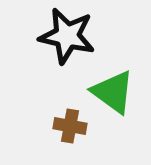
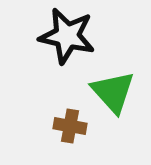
green triangle: rotated 12 degrees clockwise
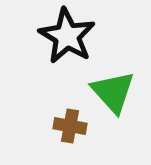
black star: rotated 18 degrees clockwise
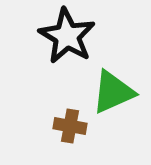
green triangle: rotated 48 degrees clockwise
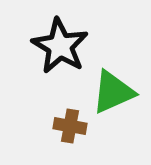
black star: moved 7 px left, 10 px down
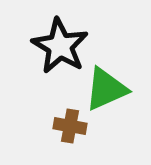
green triangle: moved 7 px left, 3 px up
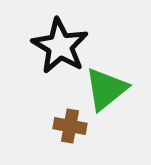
green triangle: rotated 15 degrees counterclockwise
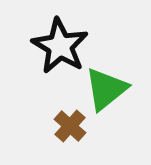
brown cross: rotated 32 degrees clockwise
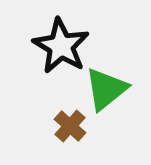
black star: moved 1 px right
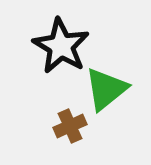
brown cross: rotated 24 degrees clockwise
